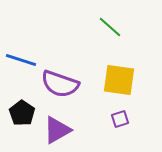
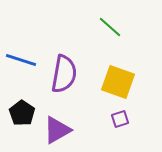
yellow square: moved 1 px left, 2 px down; rotated 12 degrees clockwise
purple semicircle: moved 4 px right, 10 px up; rotated 99 degrees counterclockwise
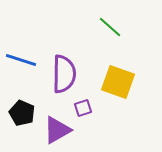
purple semicircle: rotated 9 degrees counterclockwise
black pentagon: rotated 10 degrees counterclockwise
purple square: moved 37 px left, 11 px up
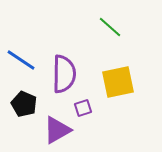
blue line: rotated 16 degrees clockwise
yellow square: rotated 32 degrees counterclockwise
black pentagon: moved 2 px right, 9 px up
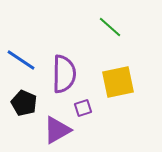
black pentagon: moved 1 px up
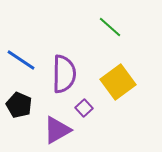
yellow square: rotated 24 degrees counterclockwise
black pentagon: moved 5 px left, 2 px down
purple square: moved 1 px right; rotated 24 degrees counterclockwise
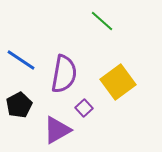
green line: moved 8 px left, 6 px up
purple semicircle: rotated 9 degrees clockwise
black pentagon: rotated 20 degrees clockwise
